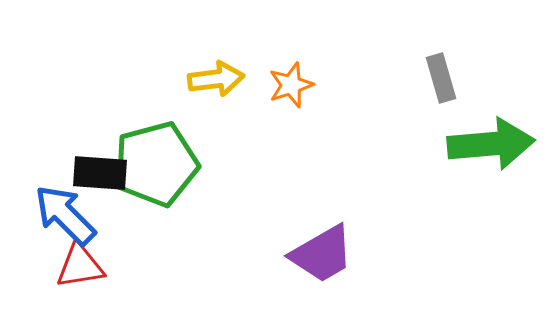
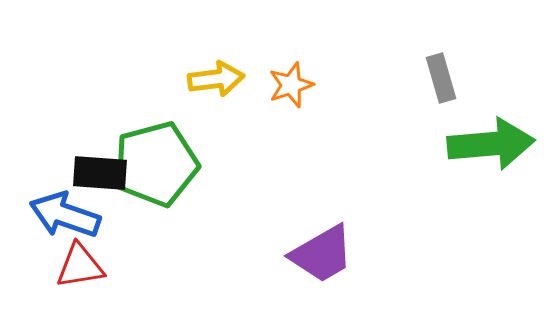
blue arrow: rotated 26 degrees counterclockwise
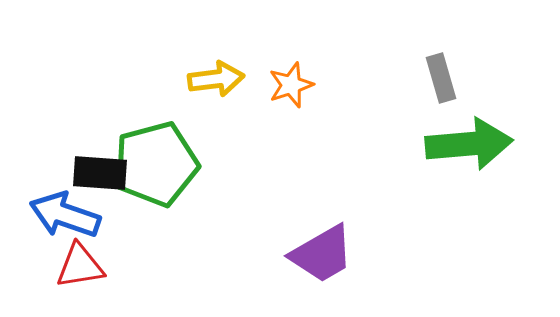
green arrow: moved 22 px left
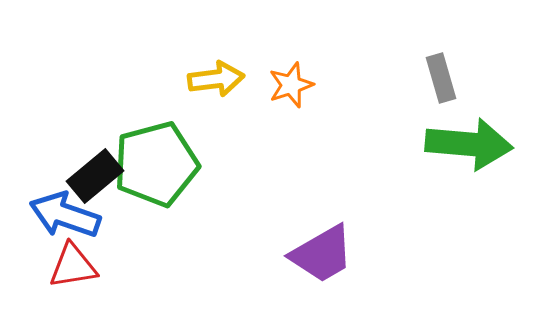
green arrow: rotated 10 degrees clockwise
black rectangle: moved 5 px left, 3 px down; rotated 44 degrees counterclockwise
red triangle: moved 7 px left
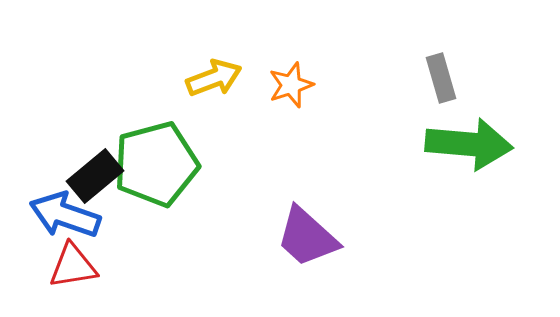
yellow arrow: moved 2 px left, 1 px up; rotated 14 degrees counterclockwise
purple trapezoid: moved 15 px left, 17 px up; rotated 72 degrees clockwise
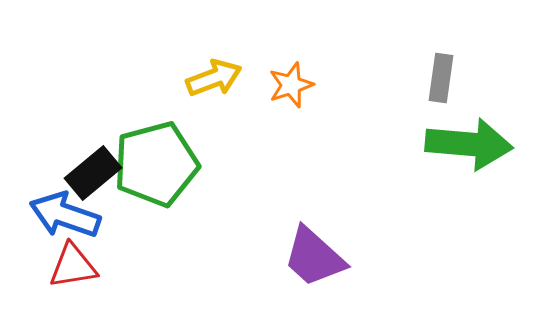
gray rectangle: rotated 24 degrees clockwise
black rectangle: moved 2 px left, 3 px up
purple trapezoid: moved 7 px right, 20 px down
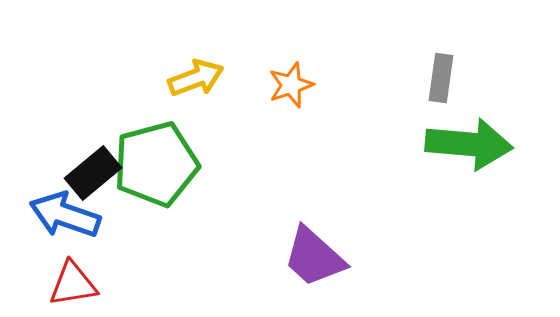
yellow arrow: moved 18 px left
red triangle: moved 18 px down
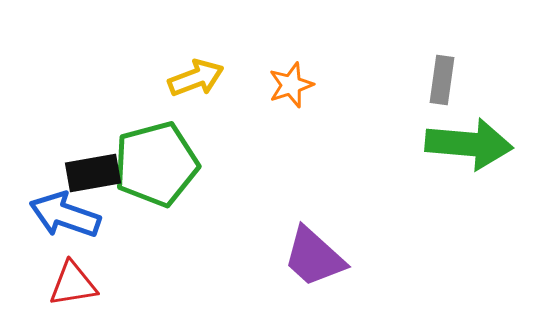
gray rectangle: moved 1 px right, 2 px down
black rectangle: rotated 30 degrees clockwise
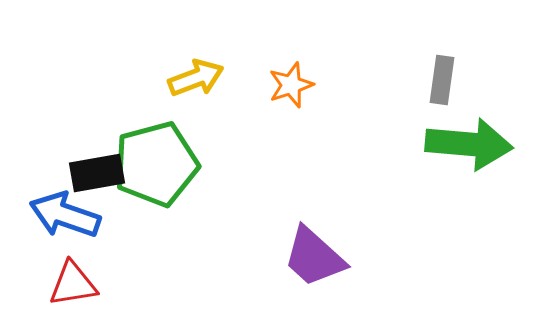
black rectangle: moved 4 px right
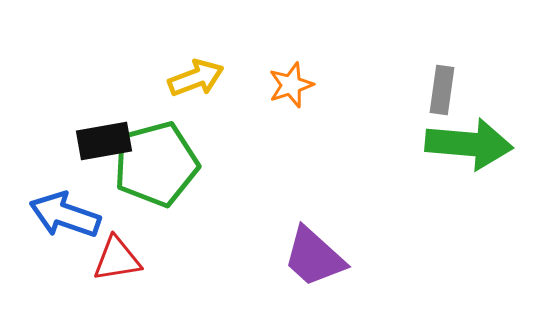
gray rectangle: moved 10 px down
black rectangle: moved 7 px right, 32 px up
red triangle: moved 44 px right, 25 px up
